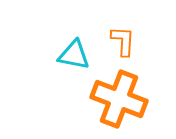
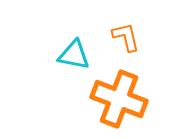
orange L-shape: moved 3 px right, 4 px up; rotated 16 degrees counterclockwise
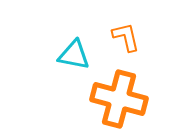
orange cross: rotated 6 degrees counterclockwise
